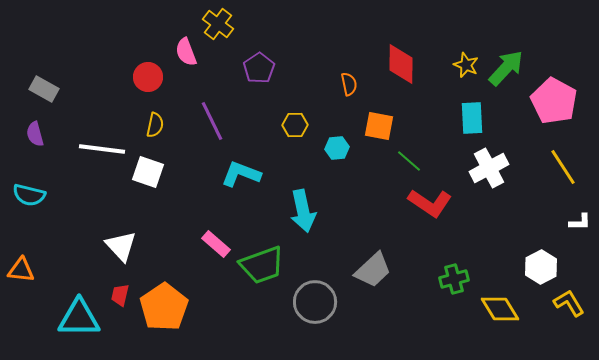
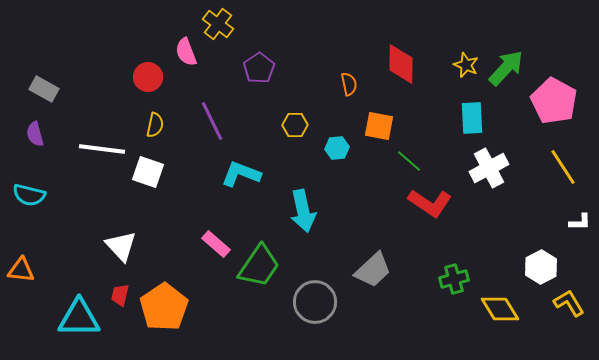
green trapezoid: moved 3 px left, 1 px down; rotated 36 degrees counterclockwise
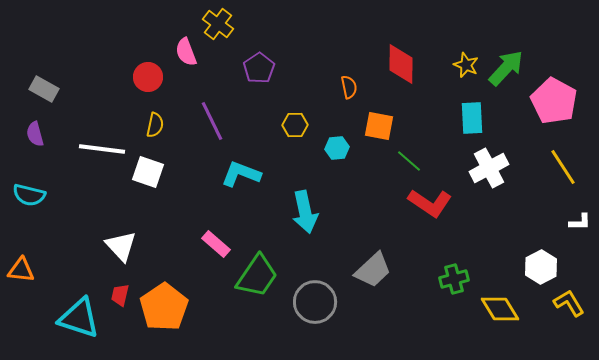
orange semicircle: moved 3 px down
cyan arrow: moved 2 px right, 1 px down
green trapezoid: moved 2 px left, 10 px down
cyan triangle: rotated 18 degrees clockwise
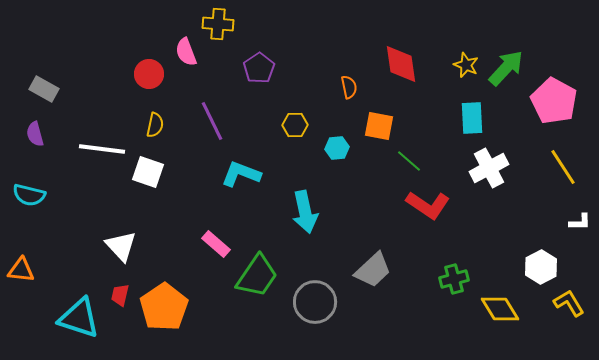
yellow cross: rotated 32 degrees counterclockwise
red diamond: rotated 9 degrees counterclockwise
red circle: moved 1 px right, 3 px up
red L-shape: moved 2 px left, 2 px down
